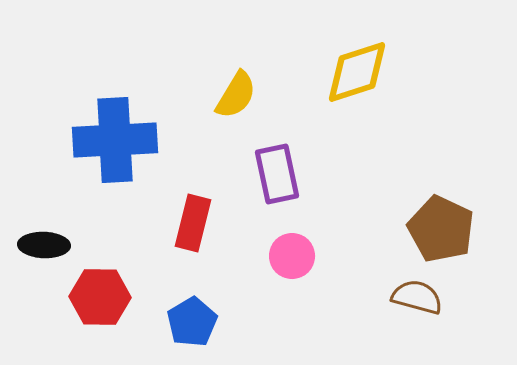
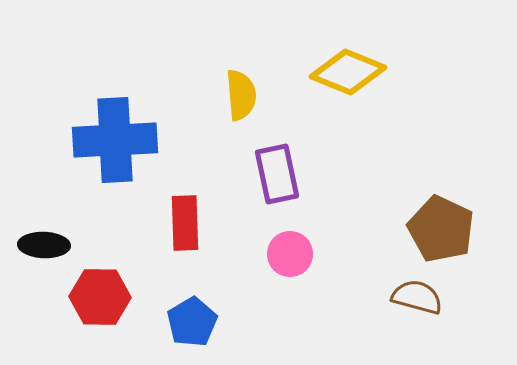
yellow diamond: moved 9 px left; rotated 40 degrees clockwise
yellow semicircle: moved 5 px right; rotated 36 degrees counterclockwise
red rectangle: moved 8 px left; rotated 16 degrees counterclockwise
pink circle: moved 2 px left, 2 px up
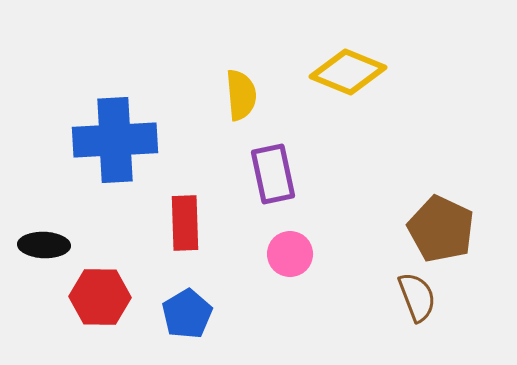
purple rectangle: moved 4 px left
brown semicircle: rotated 54 degrees clockwise
blue pentagon: moved 5 px left, 8 px up
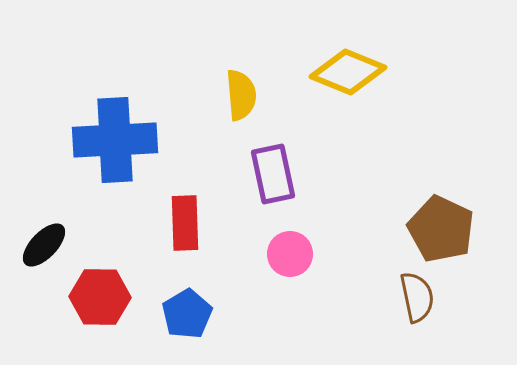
black ellipse: rotated 48 degrees counterclockwise
brown semicircle: rotated 9 degrees clockwise
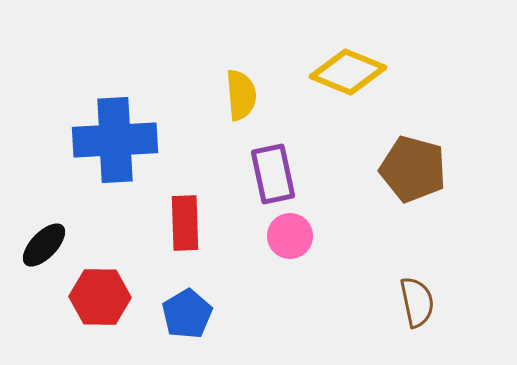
brown pentagon: moved 28 px left, 60 px up; rotated 10 degrees counterclockwise
pink circle: moved 18 px up
brown semicircle: moved 5 px down
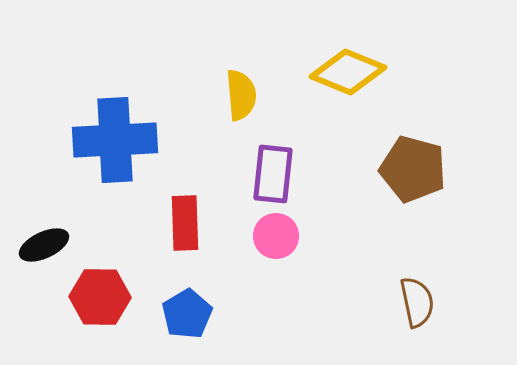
purple rectangle: rotated 18 degrees clockwise
pink circle: moved 14 px left
black ellipse: rotated 21 degrees clockwise
